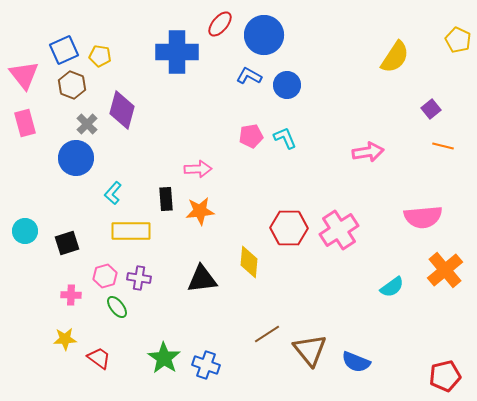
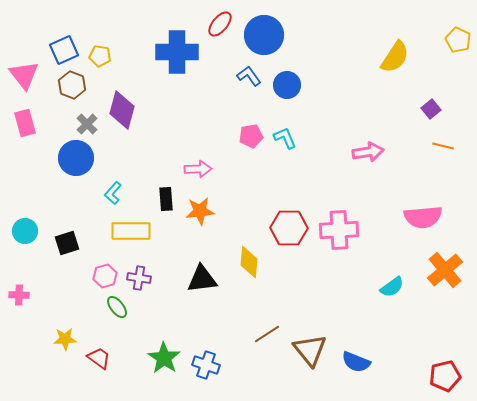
blue L-shape at (249, 76): rotated 25 degrees clockwise
pink cross at (339, 230): rotated 30 degrees clockwise
pink cross at (71, 295): moved 52 px left
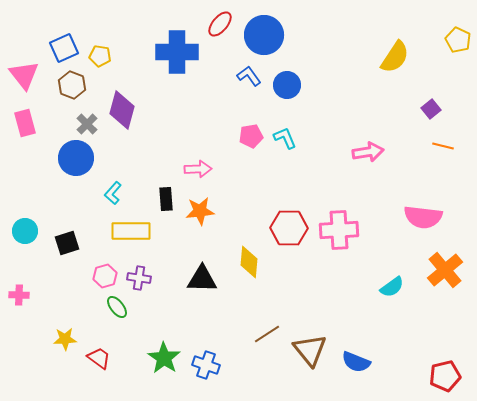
blue square at (64, 50): moved 2 px up
pink semicircle at (423, 217): rotated 12 degrees clockwise
black triangle at (202, 279): rotated 8 degrees clockwise
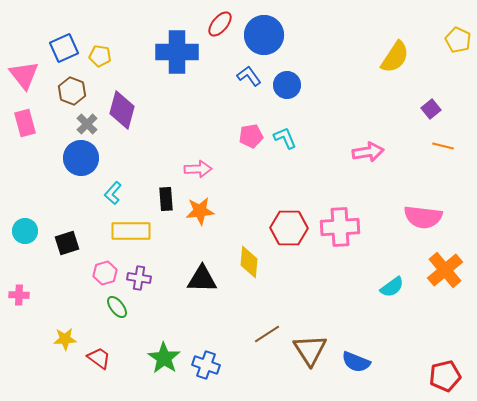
brown hexagon at (72, 85): moved 6 px down
blue circle at (76, 158): moved 5 px right
pink cross at (339, 230): moved 1 px right, 3 px up
pink hexagon at (105, 276): moved 3 px up
brown triangle at (310, 350): rotated 6 degrees clockwise
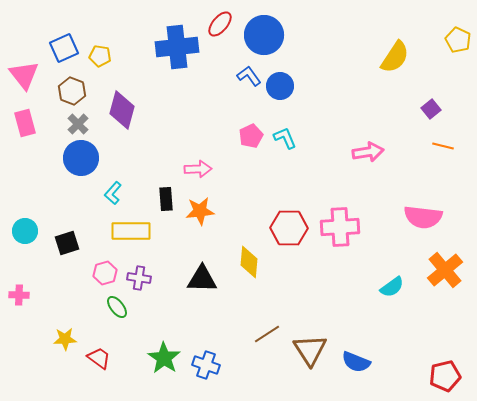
blue cross at (177, 52): moved 5 px up; rotated 6 degrees counterclockwise
blue circle at (287, 85): moved 7 px left, 1 px down
gray cross at (87, 124): moved 9 px left
pink pentagon at (251, 136): rotated 15 degrees counterclockwise
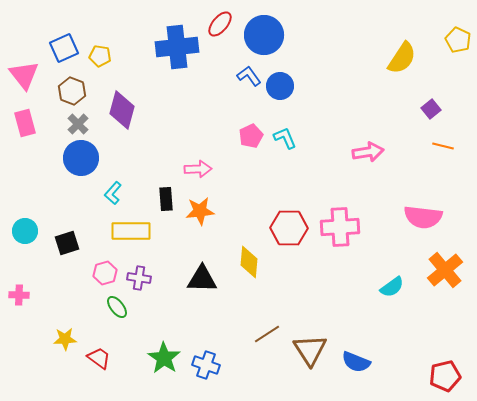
yellow semicircle at (395, 57): moved 7 px right, 1 px down
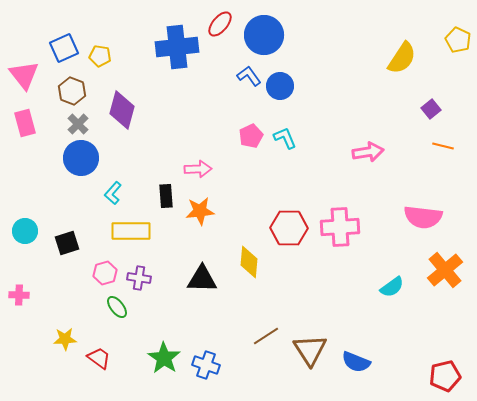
black rectangle at (166, 199): moved 3 px up
brown line at (267, 334): moved 1 px left, 2 px down
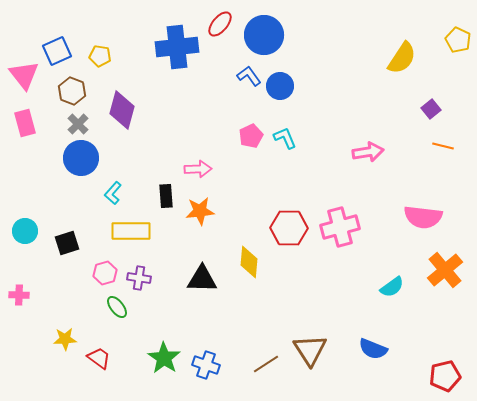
blue square at (64, 48): moved 7 px left, 3 px down
pink cross at (340, 227): rotated 12 degrees counterclockwise
brown line at (266, 336): moved 28 px down
blue semicircle at (356, 362): moved 17 px right, 13 px up
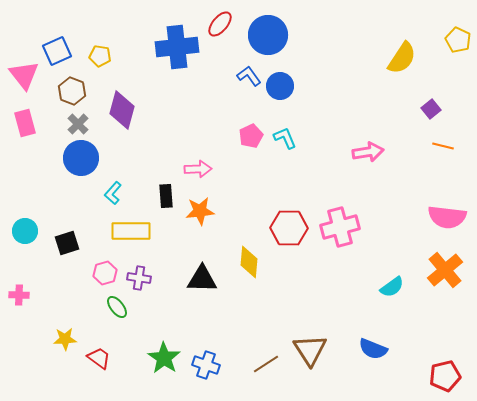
blue circle at (264, 35): moved 4 px right
pink semicircle at (423, 217): moved 24 px right
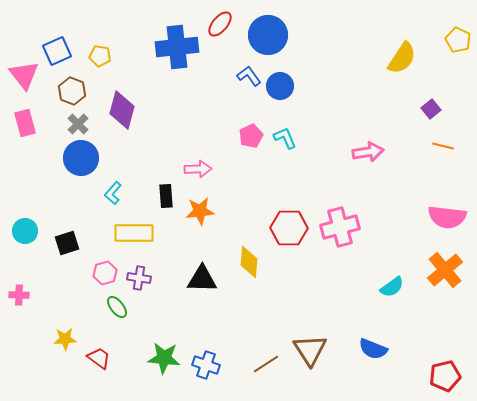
yellow rectangle at (131, 231): moved 3 px right, 2 px down
green star at (164, 358): rotated 28 degrees counterclockwise
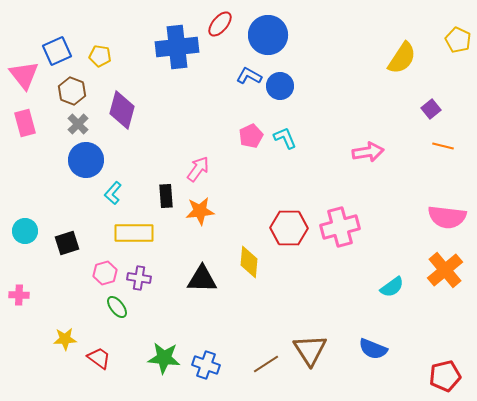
blue L-shape at (249, 76): rotated 25 degrees counterclockwise
blue circle at (81, 158): moved 5 px right, 2 px down
pink arrow at (198, 169): rotated 52 degrees counterclockwise
